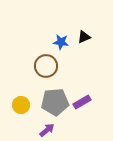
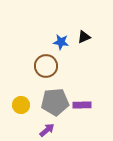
purple rectangle: moved 3 px down; rotated 30 degrees clockwise
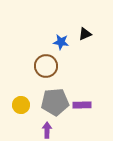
black triangle: moved 1 px right, 3 px up
purple arrow: rotated 49 degrees counterclockwise
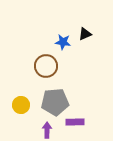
blue star: moved 2 px right
purple rectangle: moved 7 px left, 17 px down
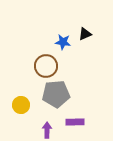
gray pentagon: moved 1 px right, 8 px up
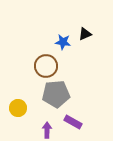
yellow circle: moved 3 px left, 3 px down
purple rectangle: moved 2 px left; rotated 30 degrees clockwise
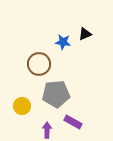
brown circle: moved 7 px left, 2 px up
yellow circle: moved 4 px right, 2 px up
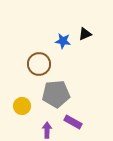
blue star: moved 1 px up
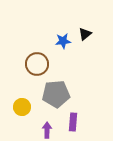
black triangle: rotated 16 degrees counterclockwise
blue star: rotated 14 degrees counterclockwise
brown circle: moved 2 px left
yellow circle: moved 1 px down
purple rectangle: rotated 66 degrees clockwise
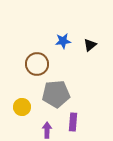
black triangle: moved 5 px right, 11 px down
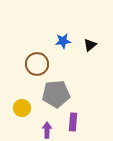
yellow circle: moved 1 px down
